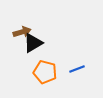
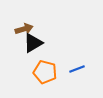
brown arrow: moved 2 px right, 3 px up
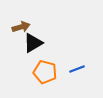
brown arrow: moved 3 px left, 2 px up
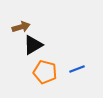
black triangle: moved 2 px down
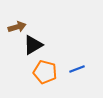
brown arrow: moved 4 px left
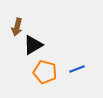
brown arrow: rotated 120 degrees clockwise
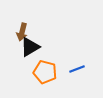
brown arrow: moved 5 px right, 5 px down
black triangle: moved 3 px left, 2 px down
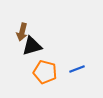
black triangle: moved 2 px right, 1 px up; rotated 15 degrees clockwise
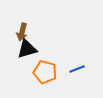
black triangle: moved 5 px left, 3 px down
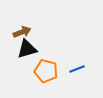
brown arrow: rotated 126 degrees counterclockwise
orange pentagon: moved 1 px right, 1 px up
